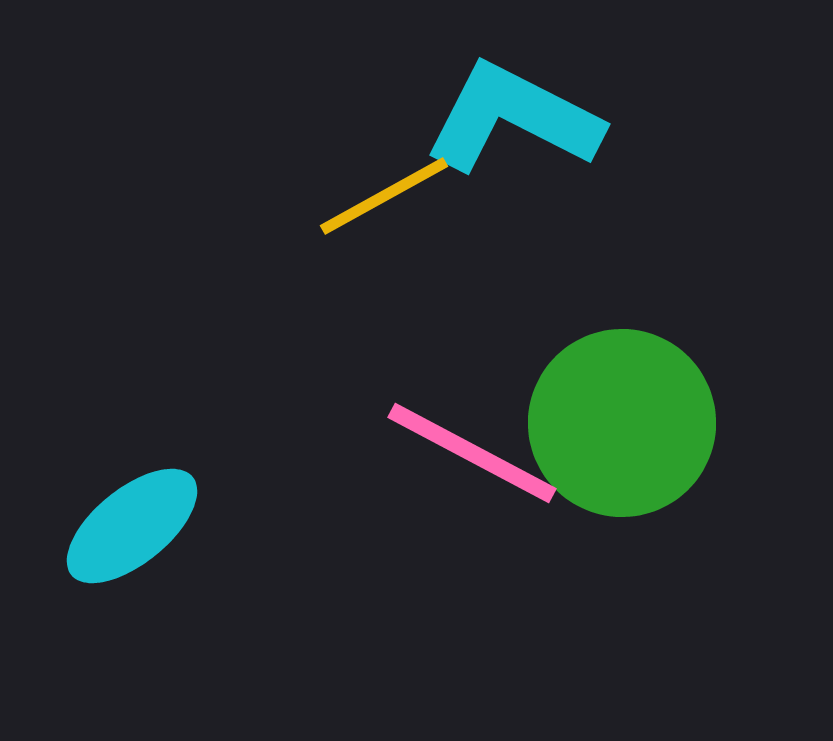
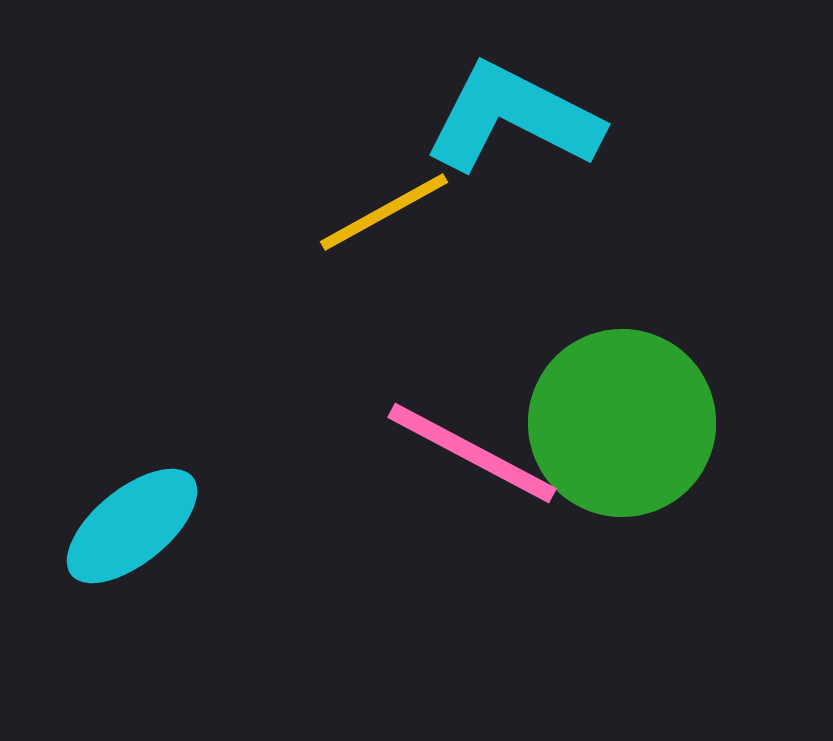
yellow line: moved 16 px down
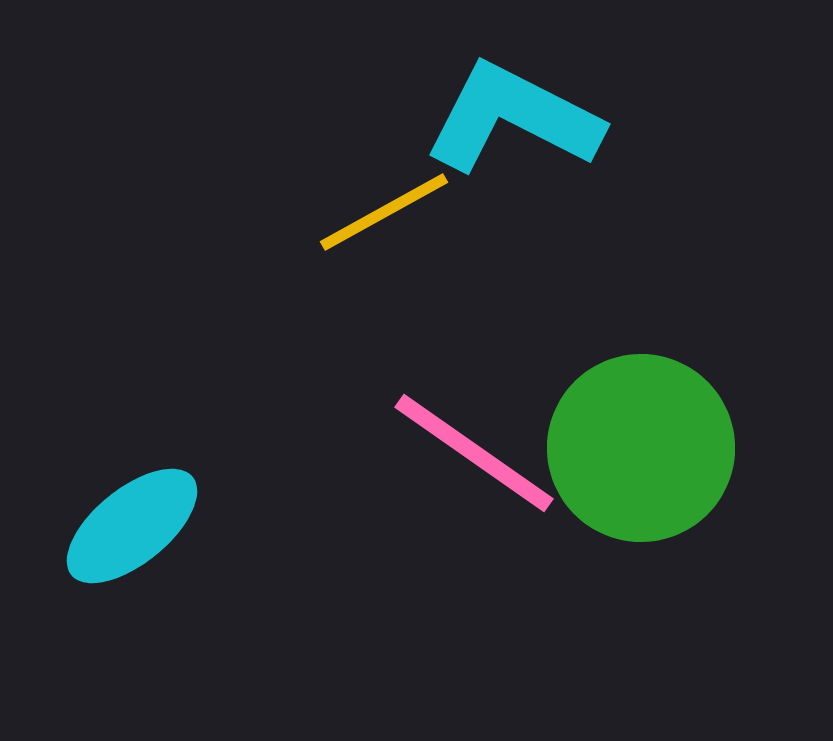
green circle: moved 19 px right, 25 px down
pink line: moved 2 px right; rotated 7 degrees clockwise
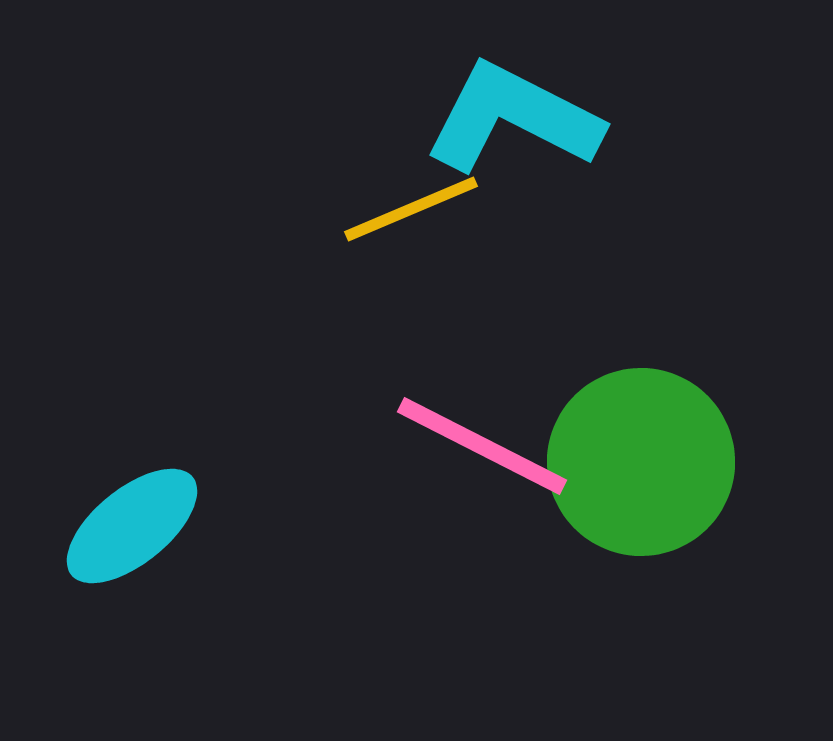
yellow line: moved 27 px right, 3 px up; rotated 6 degrees clockwise
green circle: moved 14 px down
pink line: moved 8 px right, 7 px up; rotated 8 degrees counterclockwise
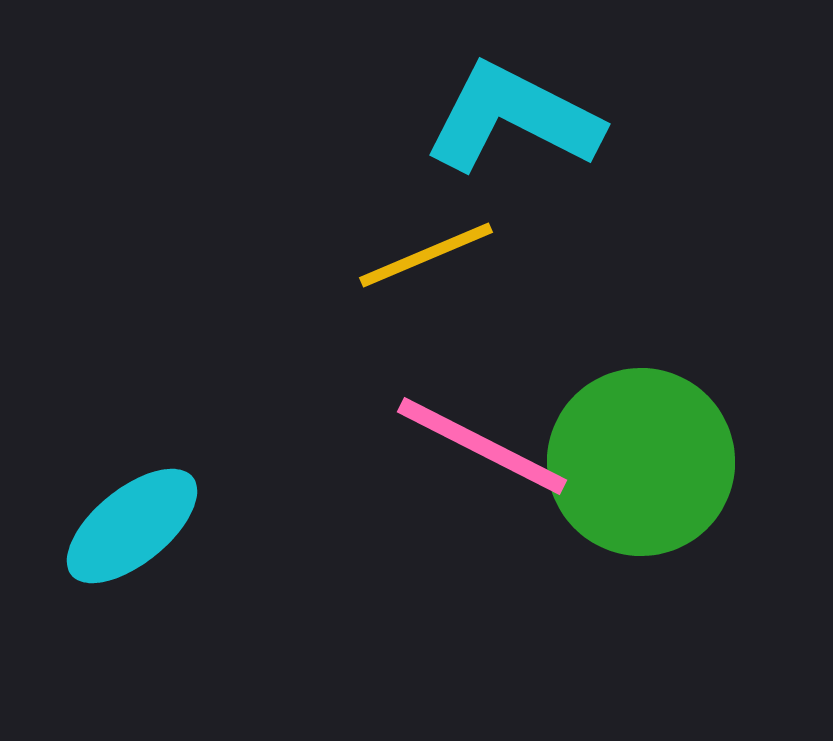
yellow line: moved 15 px right, 46 px down
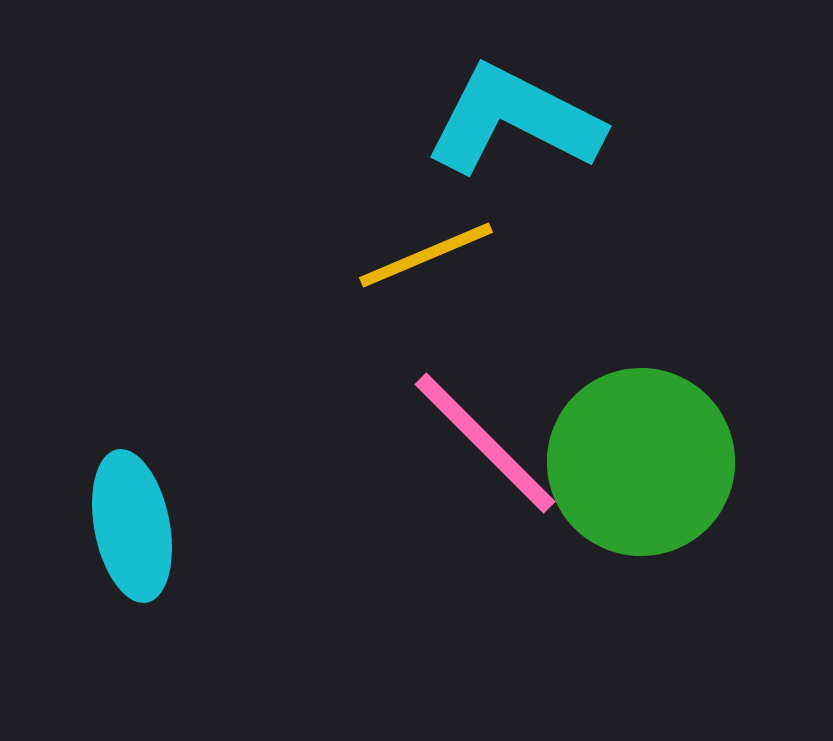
cyan L-shape: moved 1 px right, 2 px down
pink line: moved 3 px right, 3 px up; rotated 18 degrees clockwise
cyan ellipse: rotated 62 degrees counterclockwise
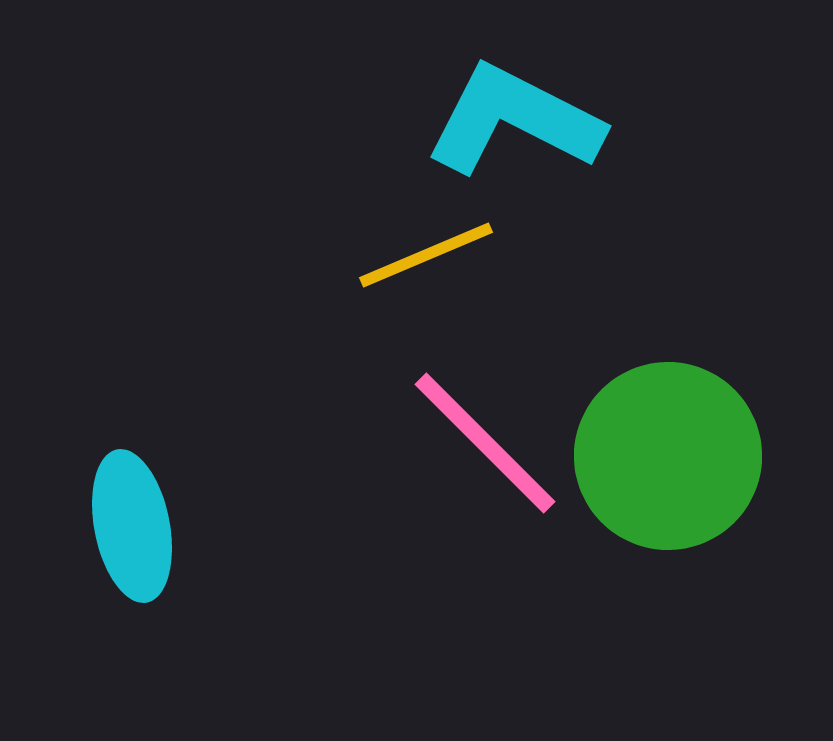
green circle: moved 27 px right, 6 px up
